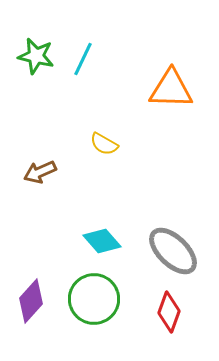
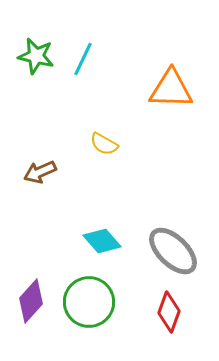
green circle: moved 5 px left, 3 px down
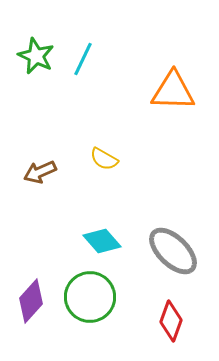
green star: rotated 12 degrees clockwise
orange triangle: moved 2 px right, 2 px down
yellow semicircle: moved 15 px down
green circle: moved 1 px right, 5 px up
red diamond: moved 2 px right, 9 px down
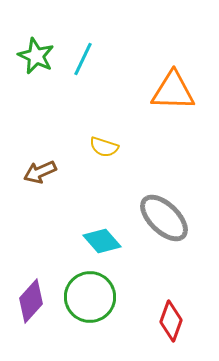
yellow semicircle: moved 12 px up; rotated 12 degrees counterclockwise
gray ellipse: moved 9 px left, 33 px up
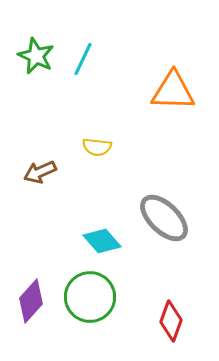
yellow semicircle: moved 7 px left; rotated 12 degrees counterclockwise
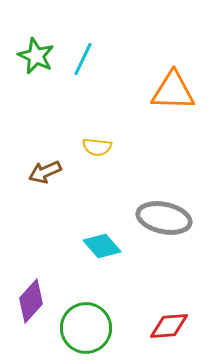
brown arrow: moved 5 px right
gray ellipse: rotated 32 degrees counterclockwise
cyan diamond: moved 5 px down
green circle: moved 4 px left, 31 px down
red diamond: moved 2 px left, 5 px down; rotated 66 degrees clockwise
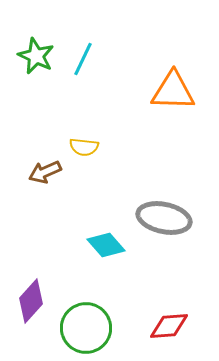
yellow semicircle: moved 13 px left
cyan diamond: moved 4 px right, 1 px up
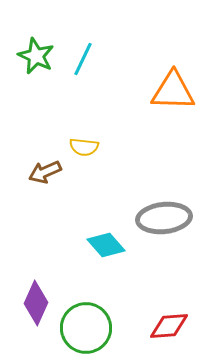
gray ellipse: rotated 18 degrees counterclockwise
purple diamond: moved 5 px right, 2 px down; rotated 18 degrees counterclockwise
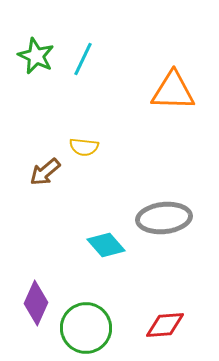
brown arrow: rotated 16 degrees counterclockwise
red diamond: moved 4 px left, 1 px up
